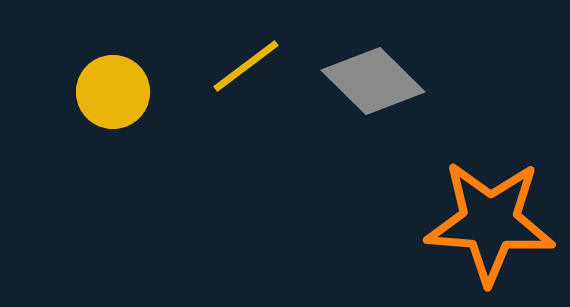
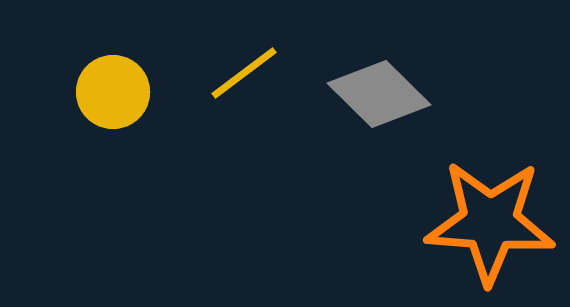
yellow line: moved 2 px left, 7 px down
gray diamond: moved 6 px right, 13 px down
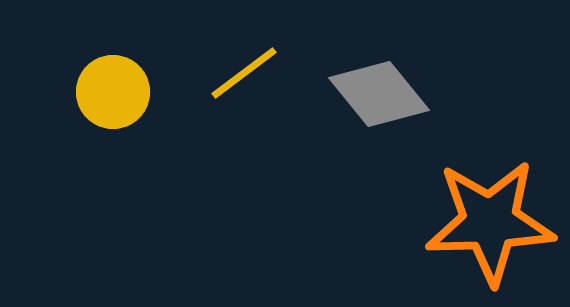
gray diamond: rotated 6 degrees clockwise
orange star: rotated 6 degrees counterclockwise
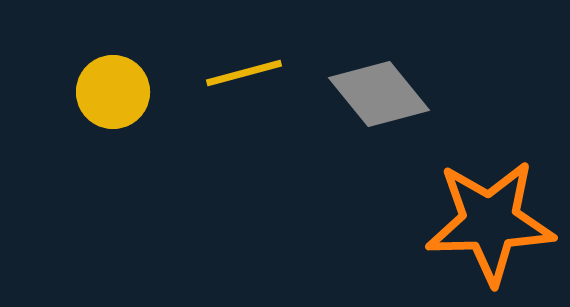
yellow line: rotated 22 degrees clockwise
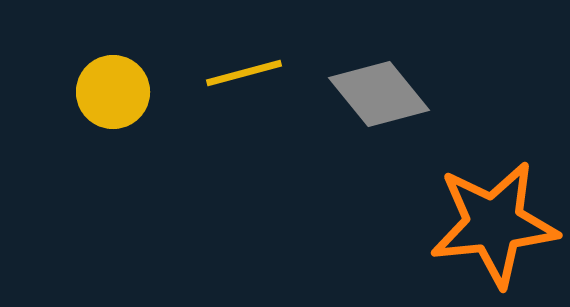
orange star: moved 4 px right, 2 px down; rotated 4 degrees counterclockwise
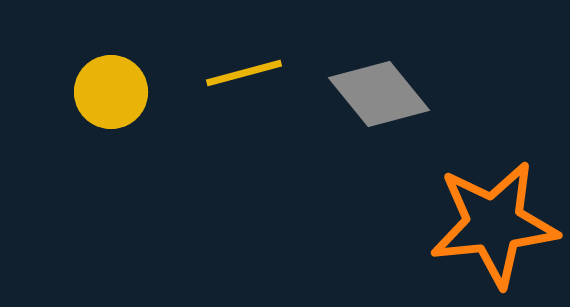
yellow circle: moved 2 px left
